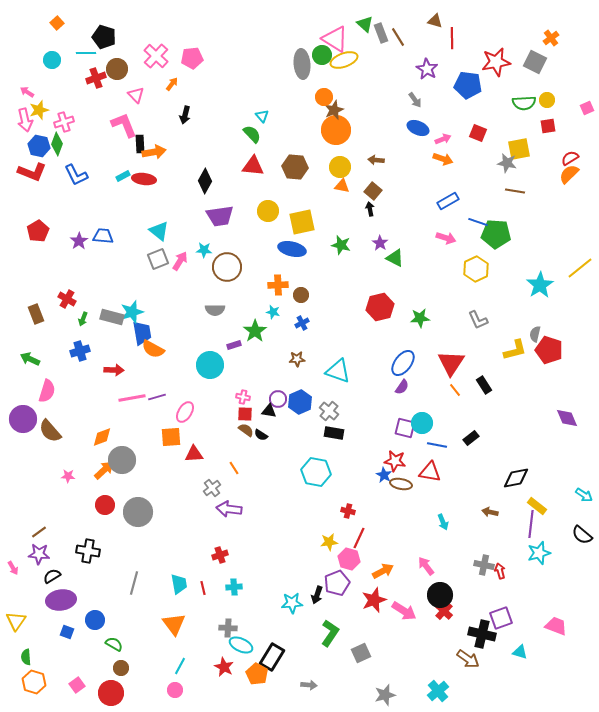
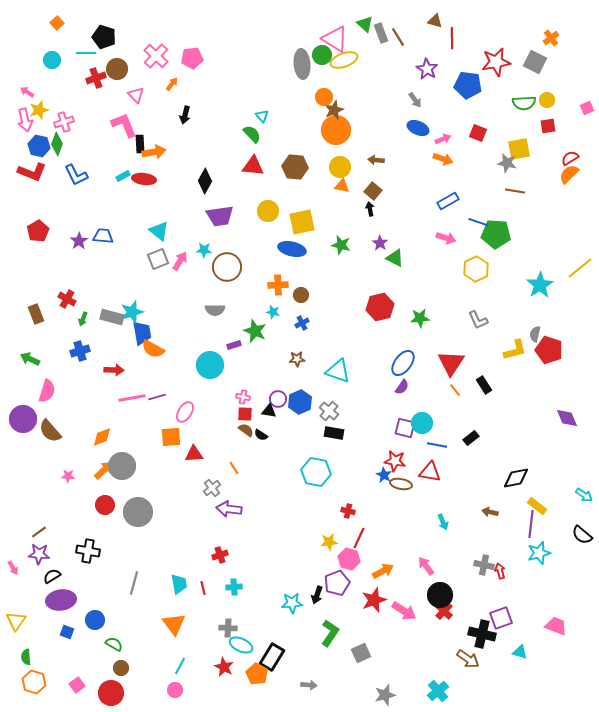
green star at (255, 331): rotated 15 degrees counterclockwise
gray circle at (122, 460): moved 6 px down
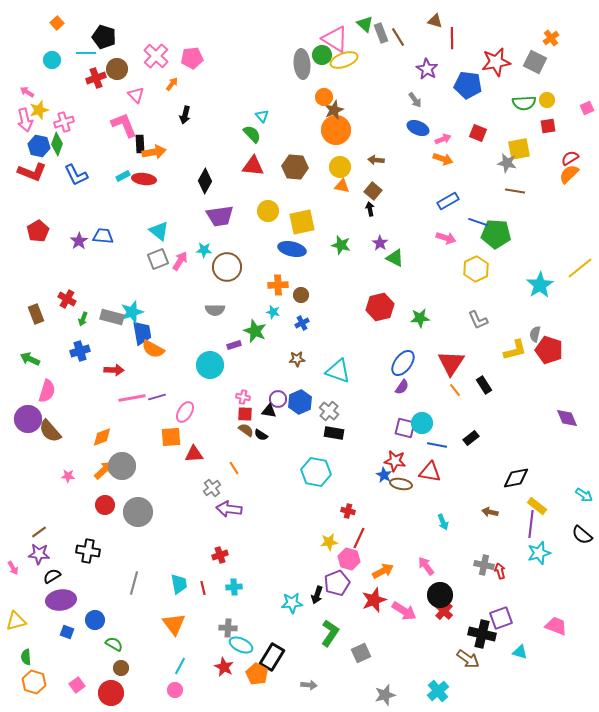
purple circle at (23, 419): moved 5 px right
yellow triangle at (16, 621): rotated 40 degrees clockwise
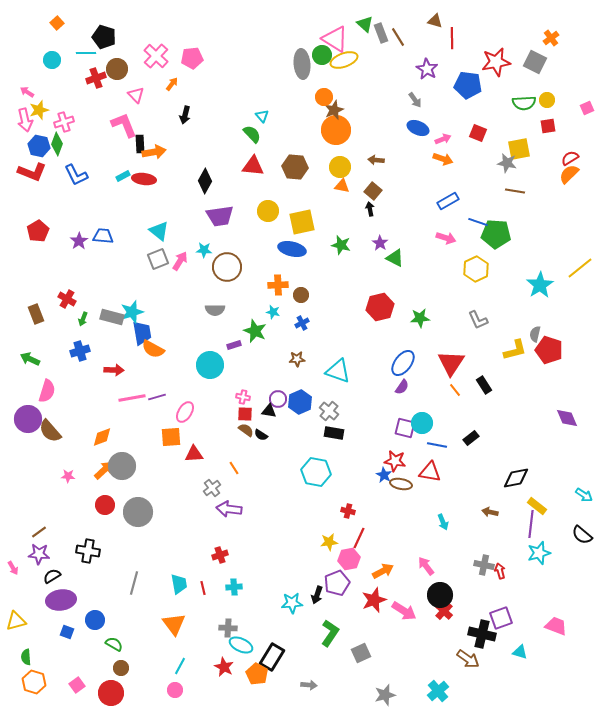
pink hexagon at (349, 559): rotated 25 degrees counterclockwise
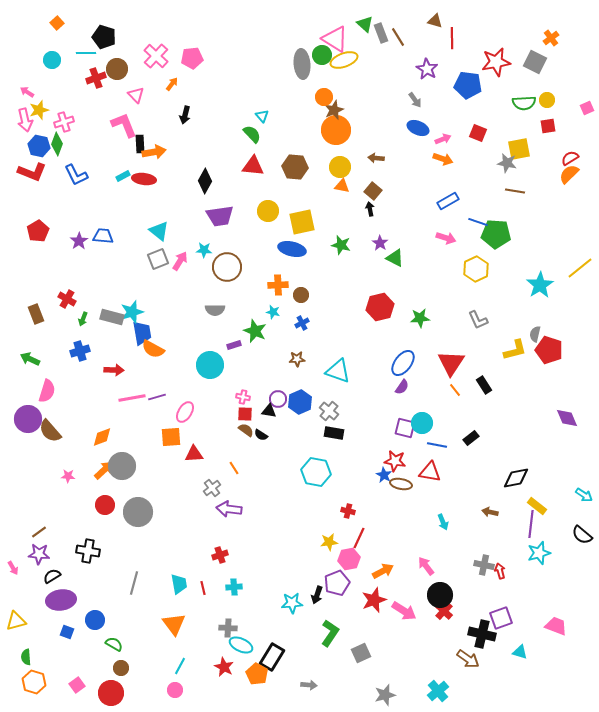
brown arrow at (376, 160): moved 2 px up
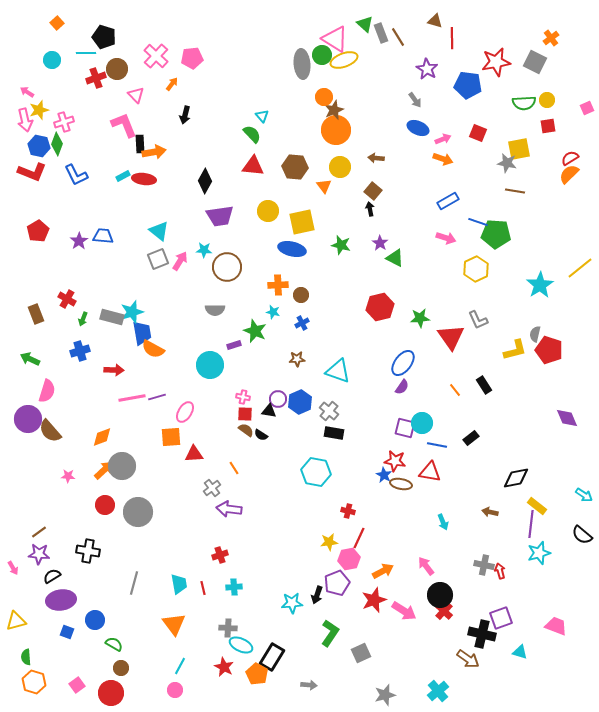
orange triangle at (342, 186): moved 18 px left; rotated 42 degrees clockwise
red triangle at (451, 363): moved 26 px up; rotated 8 degrees counterclockwise
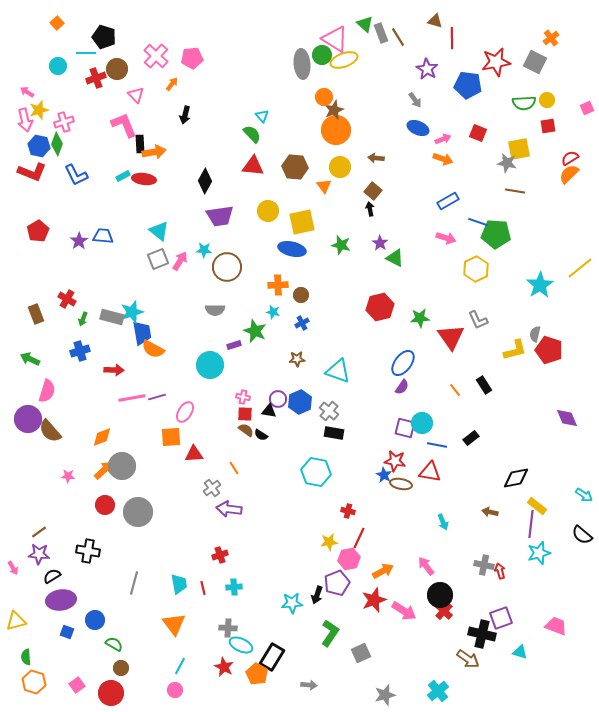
cyan circle at (52, 60): moved 6 px right, 6 px down
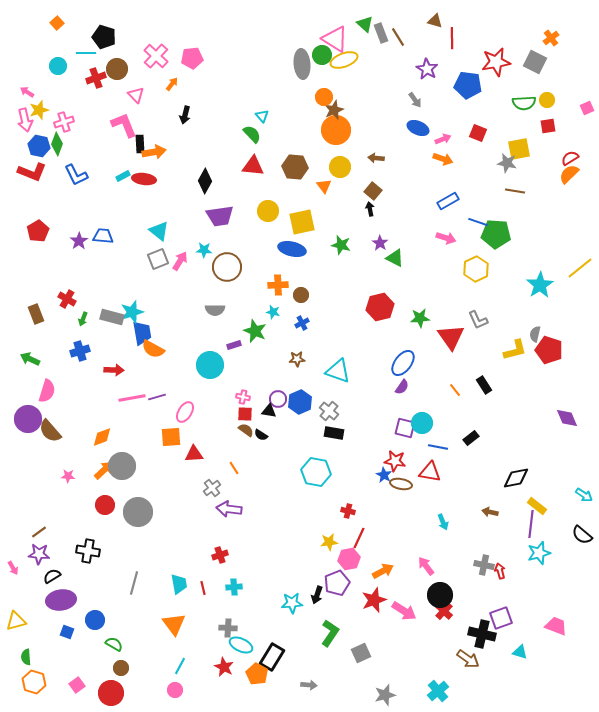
blue line at (437, 445): moved 1 px right, 2 px down
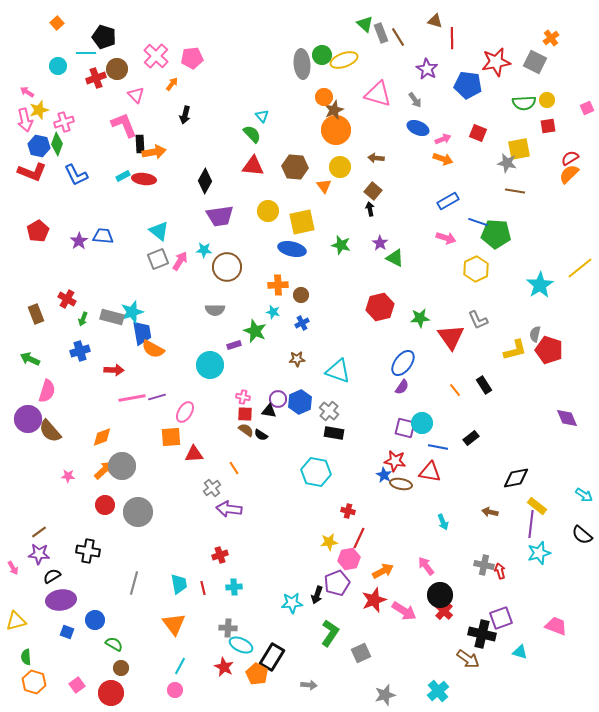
pink triangle at (335, 39): moved 43 px right, 55 px down; rotated 16 degrees counterclockwise
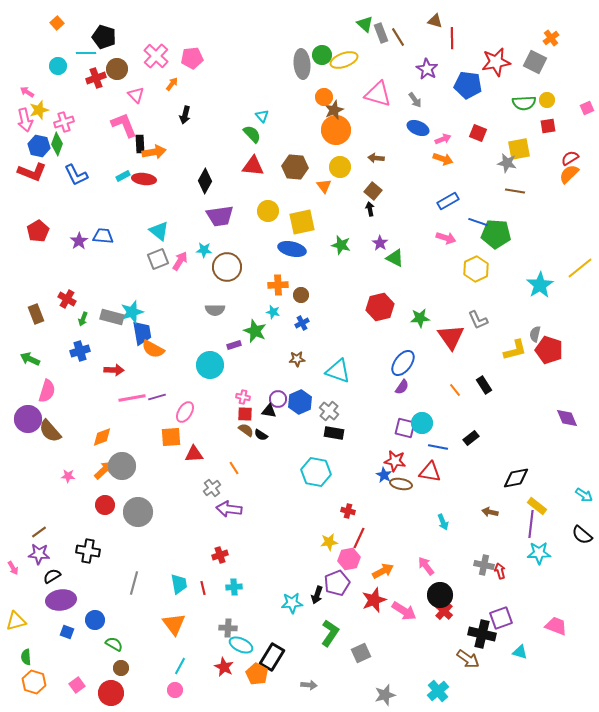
cyan star at (539, 553): rotated 15 degrees clockwise
